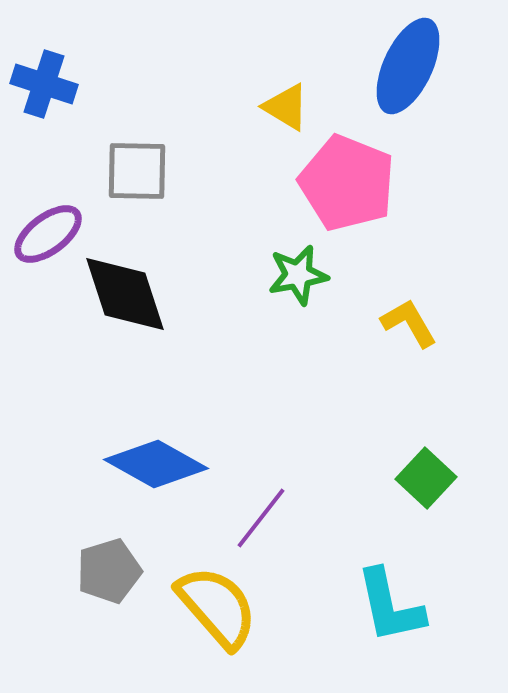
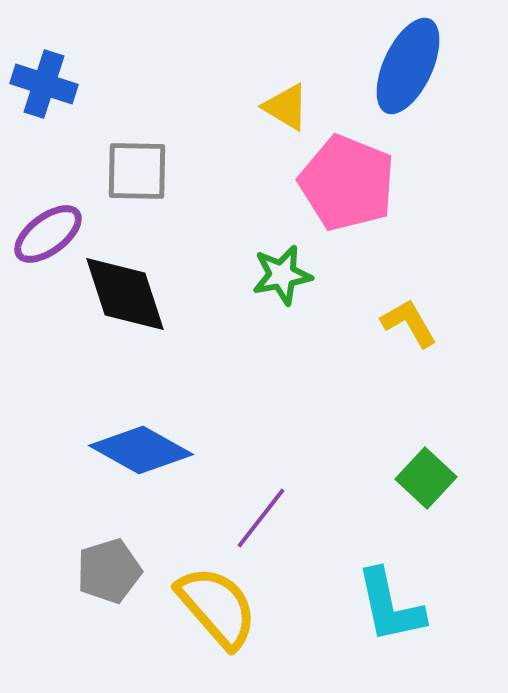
green star: moved 16 px left
blue diamond: moved 15 px left, 14 px up
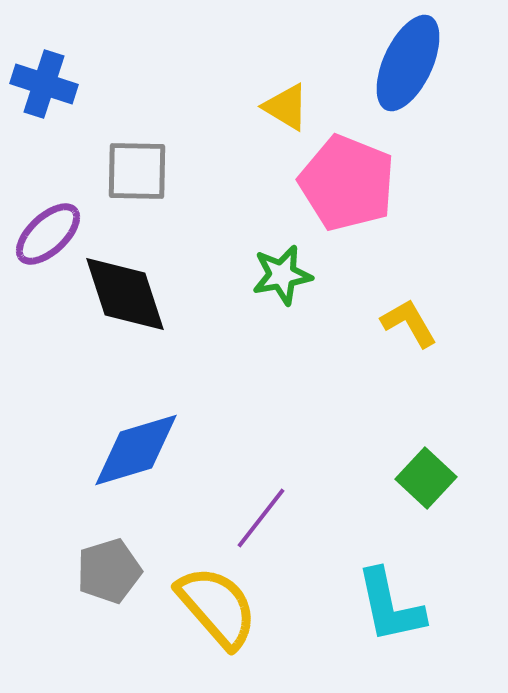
blue ellipse: moved 3 px up
purple ellipse: rotated 6 degrees counterclockwise
blue diamond: moved 5 px left; rotated 46 degrees counterclockwise
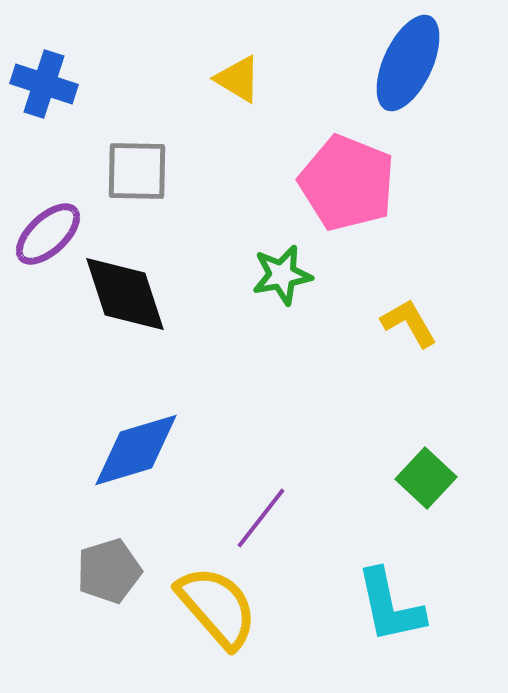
yellow triangle: moved 48 px left, 28 px up
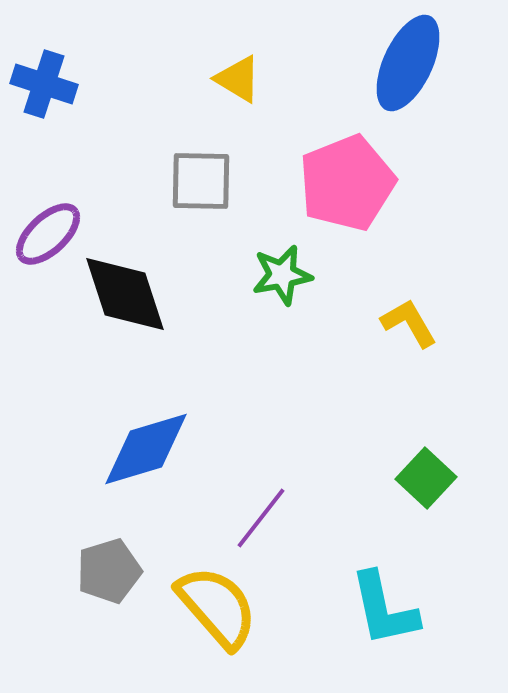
gray square: moved 64 px right, 10 px down
pink pentagon: rotated 28 degrees clockwise
blue diamond: moved 10 px right, 1 px up
cyan L-shape: moved 6 px left, 3 px down
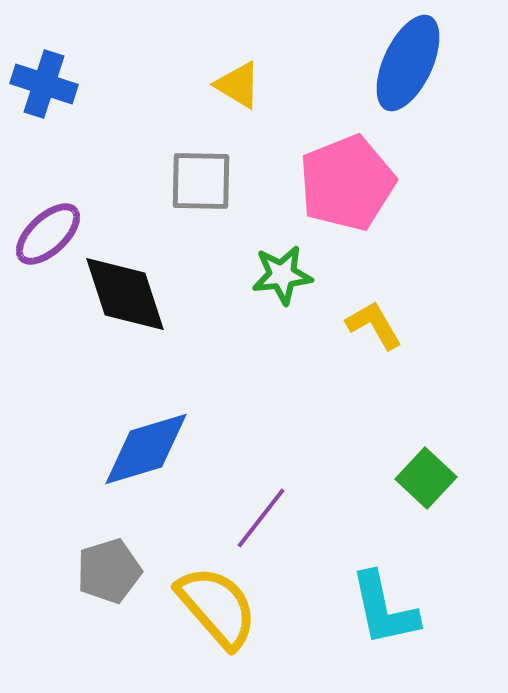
yellow triangle: moved 6 px down
green star: rotated 4 degrees clockwise
yellow L-shape: moved 35 px left, 2 px down
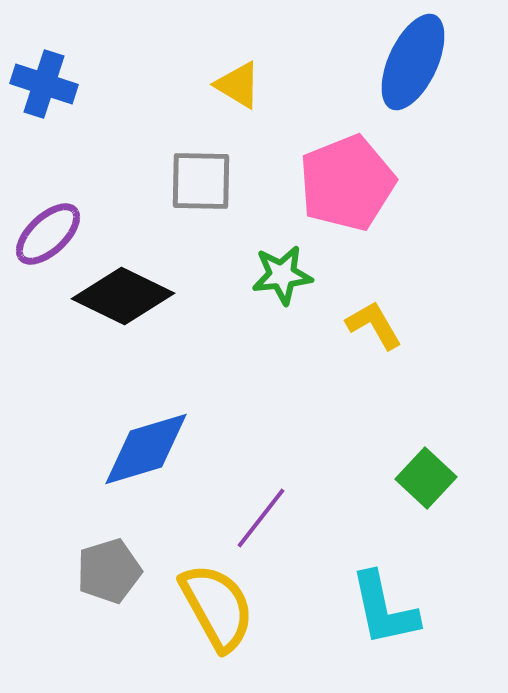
blue ellipse: moved 5 px right, 1 px up
black diamond: moved 2 px left, 2 px down; rotated 46 degrees counterclockwise
yellow semicircle: rotated 12 degrees clockwise
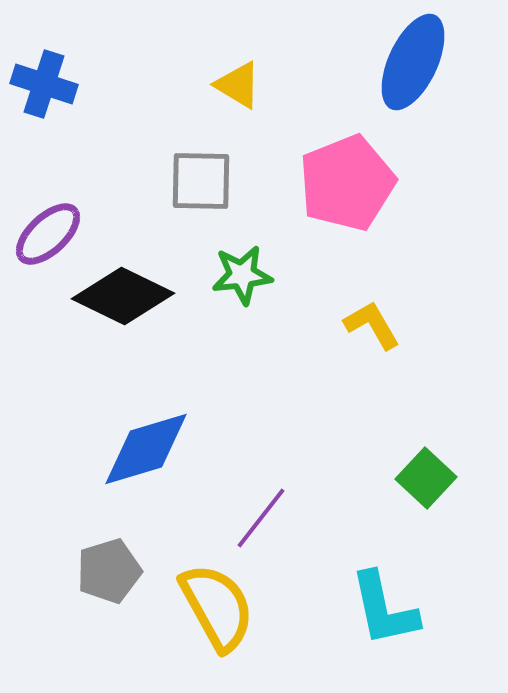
green star: moved 40 px left
yellow L-shape: moved 2 px left
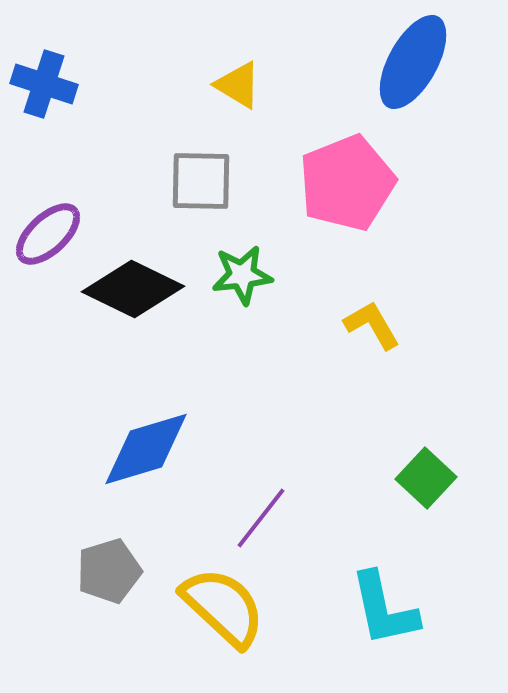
blue ellipse: rotated 4 degrees clockwise
black diamond: moved 10 px right, 7 px up
yellow semicircle: moved 6 px right; rotated 18 degrees counterclockwise
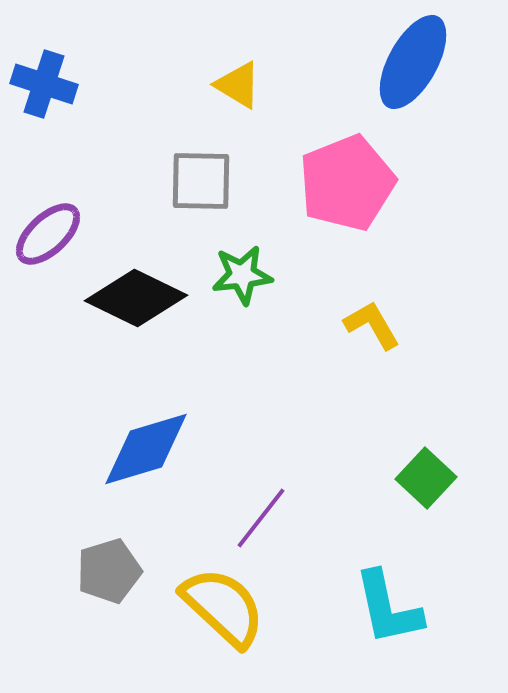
black diamond: moved 3 px right, 9 px down
cyan L-shape: moved 4 px right, 1 px up
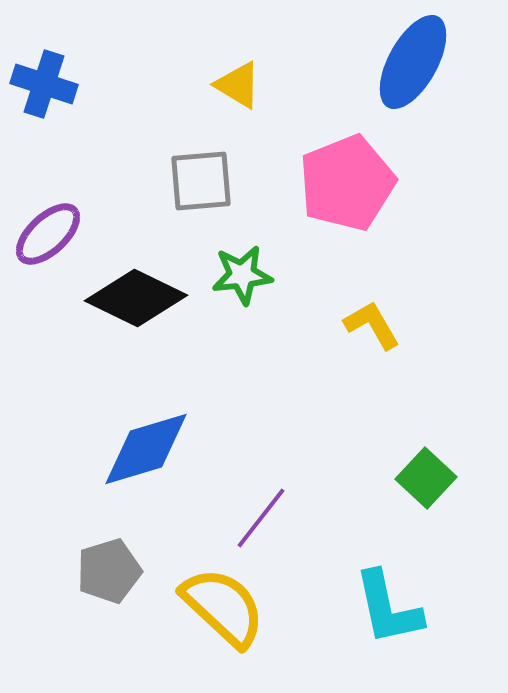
gray square: rotated 6 degrees counterclockwise
